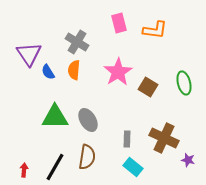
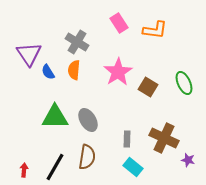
pink rectangle: rotated 18 degrees counterclockwise
green ellipse: rotated 10 degrees counterclockwise
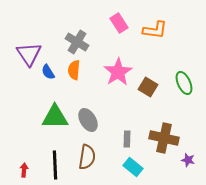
brown cross: rotated 12 degrees counterclockwise
black line: moved 2 px up; rotated 32 degrees counterclockwise
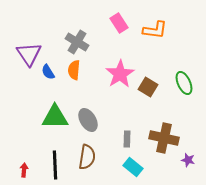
pink star: moved 2 px right, 2 px down
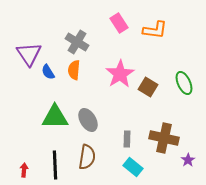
purple star: rotated 24 degrees clockwise
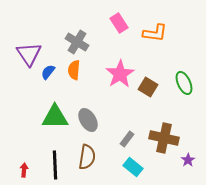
orange L-shape: moved 3 px down
blue semicircle: rotated 70 degrees clockwise
gray rectangle: rotated 35 degrees clockwise
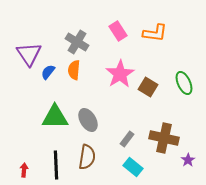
pink rectangle: moved 1 px left, 8 px down
black line: moved 1 px right
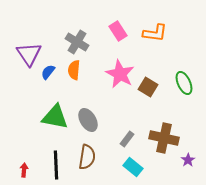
pink star: rotated 12 degrees counterclockwise
green triangle: rotated 12 degrees clockwise
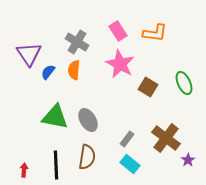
pink star: moved 10 px up
brown cross: moved 2 px right; rotated 24 degrees clockwise
cyan rectangle: moved 3 px left, 3 px up
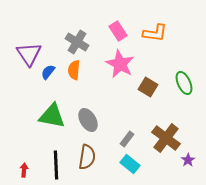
green triangle: moved 3 px left, 1 px up
